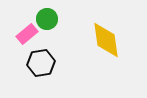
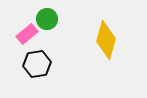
yellow diamond: rotated 24 degrees clockwise
black hexagon: moved 4 px left, 1 px down
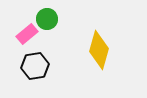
yellow diamond: moved 7 px left, 10 px down
black hexagon: moved 2 px left, 2 px down
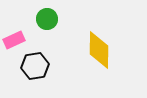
pink rectangle: moved 13 px left, 6 px down; rotated 15 degrees clockwise
yellow diamond: rotated 15 degrees counterclockwise
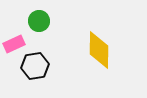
green circle: moved 8 px left, 2 px down
pink rectangle: moved 4 px down
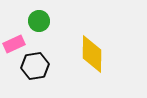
yellow diamond: moved 7 px left, 4 px down
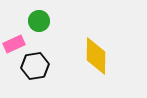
yellow diamond: moved 4 px right, 2 px down
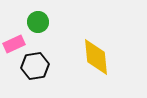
green circle: moved 1 px left, 1 px down
yellow diamond: moved 1 px down; rotated 6 degrees counterclockwise
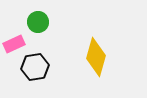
yellow diamond: rotated 21 degrees clockwise
black hexagon: moved 1 px down
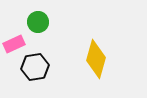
yellow diamond: moved 2 px down
